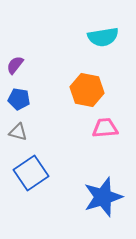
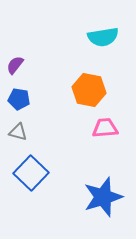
orange hexagon: moved 2 px right
blue square: rotated 12 degrees counterclockwise
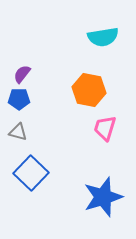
purple semicircle: moved 7 px right, 9 px down
blue pentagon: rotated 10 degrees counterclockwise
pink trapezoid: rotated 68 degrees counterclockwise
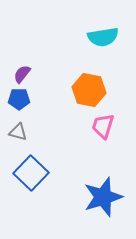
pink trapezoid: moved 2 px left, 2 px up
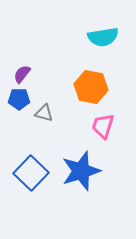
orange hexagon: moved 2 px right, 3 px up
gray triangle: moved 26 px right, 19 px up
blue star: moved 22 px left, 26 px up
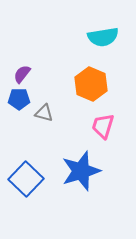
orange hexagon: moved 3 px up; rotated 12 degrees clockwise
blue square: moved 5 px left, 6 px down
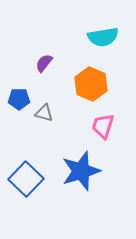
purple semicircle: moved 22 px right, 11 px up
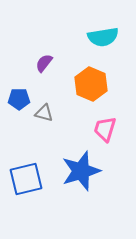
pink trapezoid: moved 2 px right, 3 px down
blue square: rotated 32 degrees clockwise
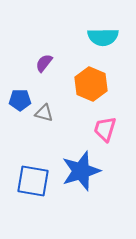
cyan semicircle: rotated 8 degrees clockwise
blue pentagon: moved 1 px right, 1 px down
blue square: moved 7 px right, 2 px down; rotated 24 degrees clockwise
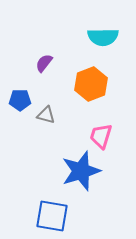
orange hexagon: rotated 16 degrees clockwise
gray triangle: moved 2 px right, 2 px down
pink trapezoid: moved 4 px left, 7 px down
blue square: moved 19 px right, 35 px down
